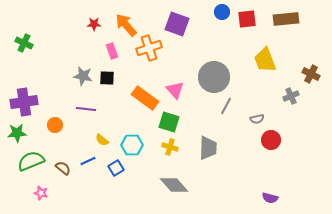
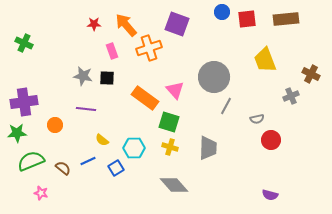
cyan hexagon: moved 2 px right, 3 px down
purple semicircle: moved 3 px up
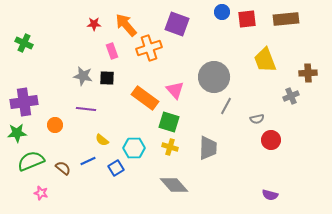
brown cross: moved 3 px left, 1 px up; rotated 30 degrees counterclockwise
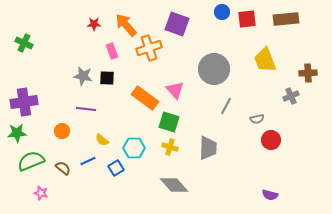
gray circle: moved 8 px up
orange circle: moved 7 px right, 6 px down
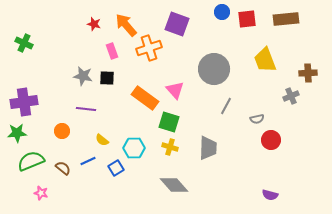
red star: rotated 16 degrees clockwise
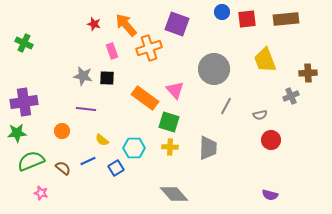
gray semicircle: moved 3 px right, 4 px up
yellow cross: rotated 14 degrees counterclockwise
gray diamond: moved 9 px down
